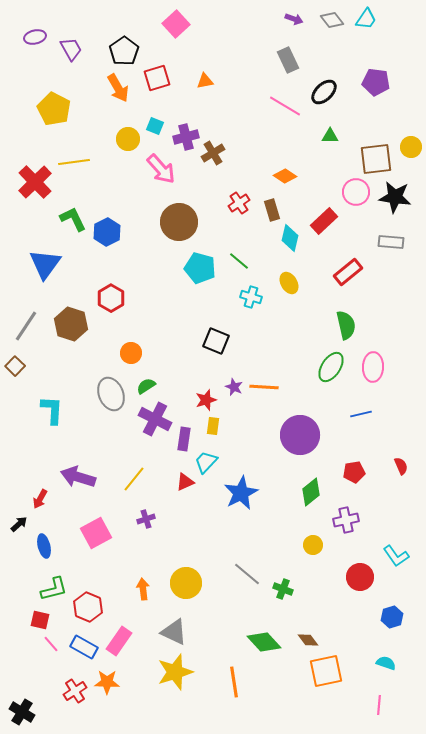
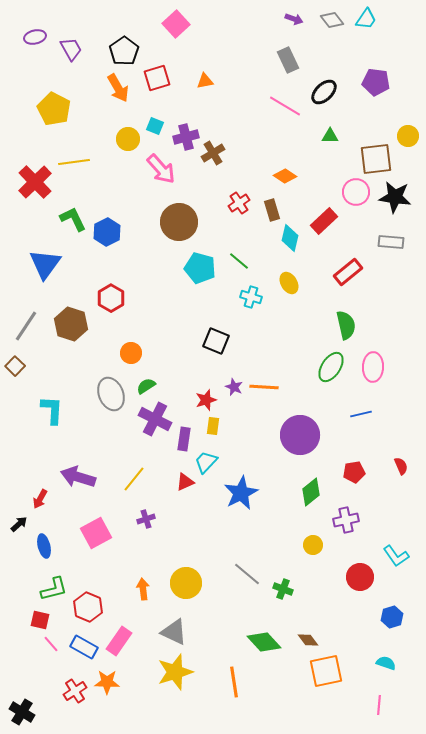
yellow circle at (411, 147): moved 3 px left, 11 px up
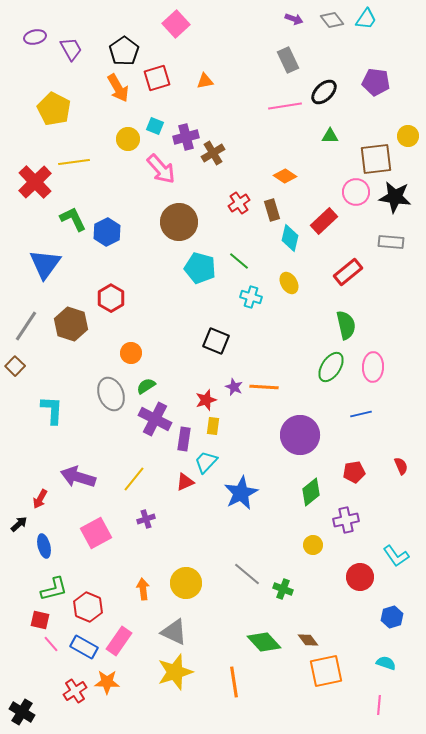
pink line at (285, 106): rotated 40 degrees counterclockwise
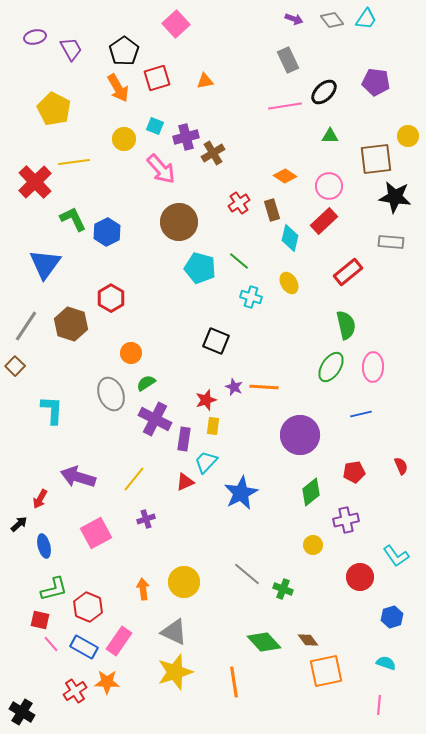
yellow circle at (128, 139): moved 4 px left
pink circle at (356, 192): moved 27 px left, 6 px up
green semicircle at (146, 386): moved 3 px up
yellow circle at (186, 583): moved 2 px left, 1 px up
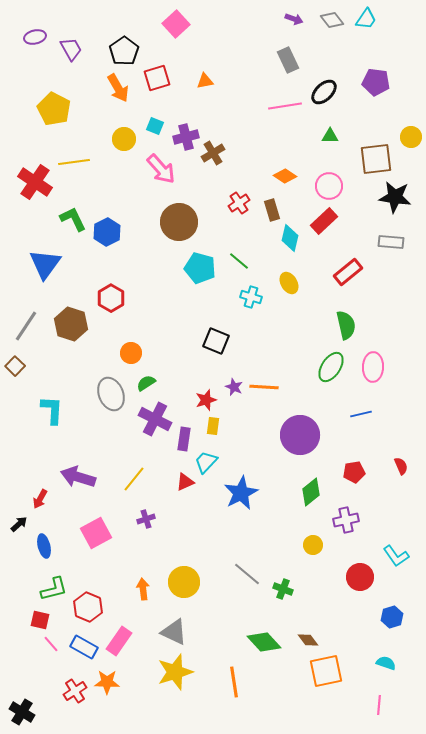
yellow circle at (408, 136): moved 3 px right, 1 px down
red cross at (35, 182): rotated 12 degrees counterclockwise
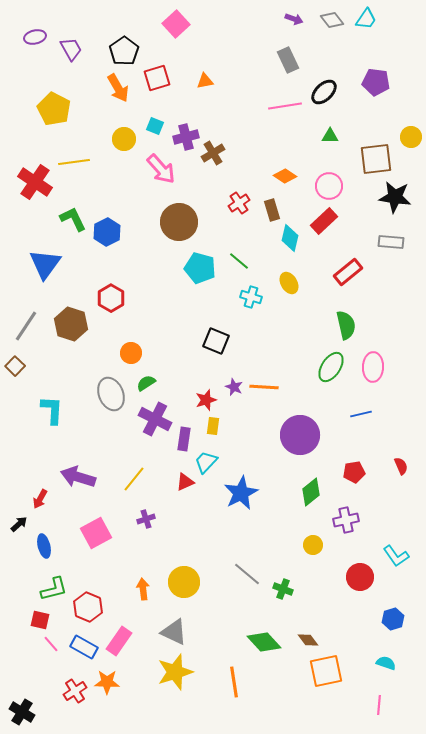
blue hexagon at (392, 617): moved 1 px right, 2 px down
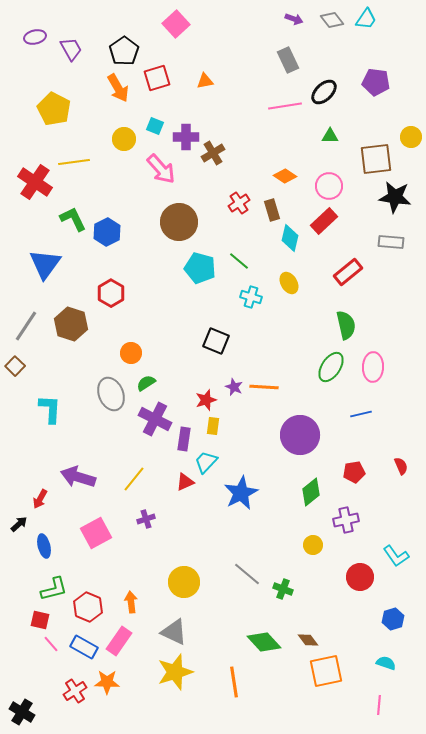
purple cross at (186, 137): rotated 15 degrees clockwise
red hexagon at (111, 298): moved 5 px up
cyan L-shape at (52, 410): moved 2 px left, 1 px up
orange arrow at (143, 589): moved 12 px left, 13 px down
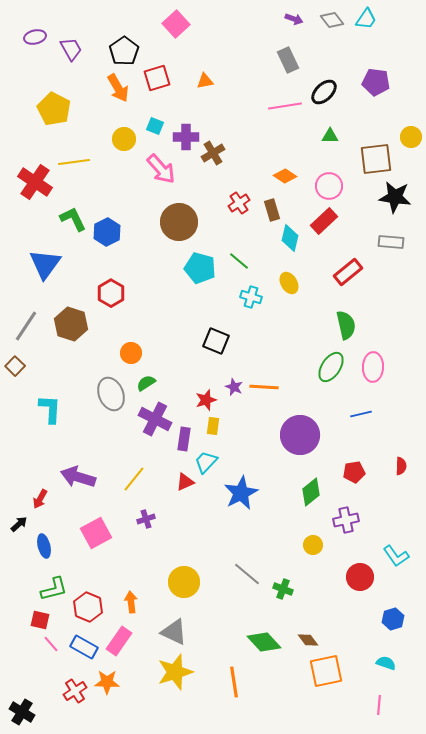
red semicircle at (401, 466): rotated 24 degrees clockwise
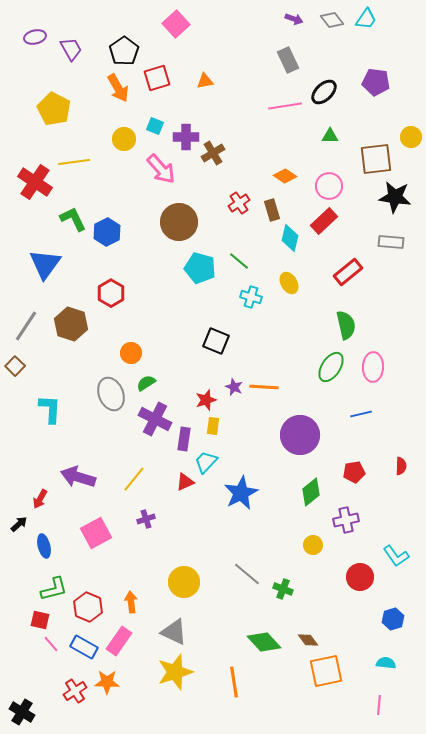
cyan semicircle at (386, 663): rotated 12 degrees counterclockwise
